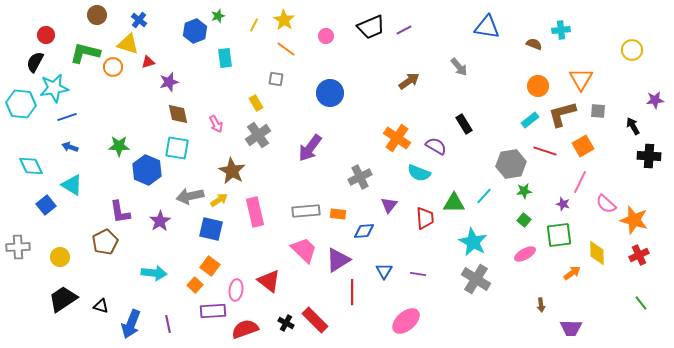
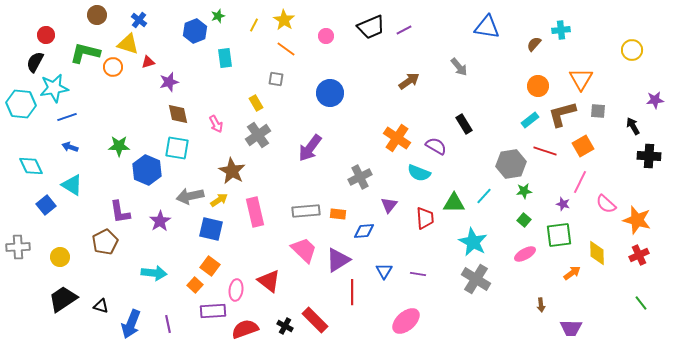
brown semicircle at (534, 44): rotated 70 degrees counterclockwise
orange star at (634, 220): moved 3 px right
black cross at (286, 323): moved 1 px left, 3 px down
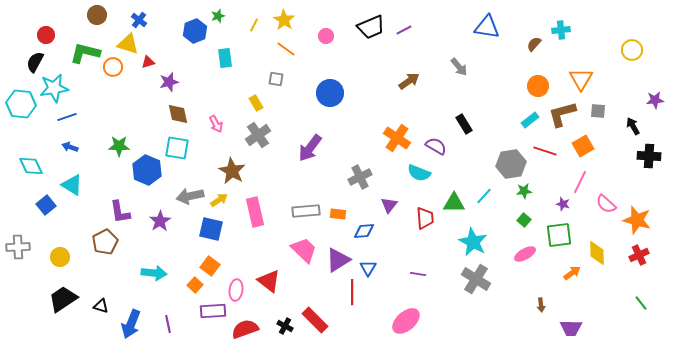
blue triangle at (384, 271): moved 16 px left, 3 px up
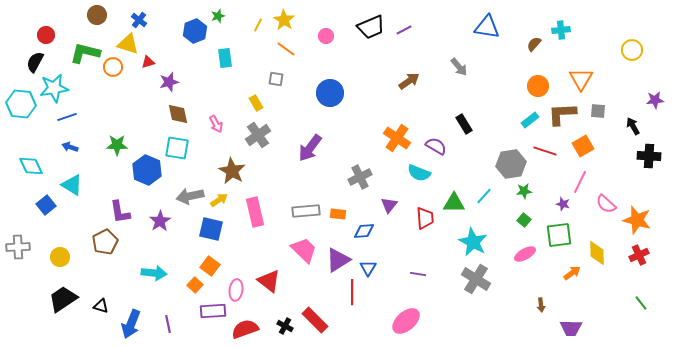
yellow line at (254, 25): moved 4 px right
brown L-shape at (562, 114): rotated 12 degrees clockwise
green star at (119, 146): moved 2 px left, 1 px up
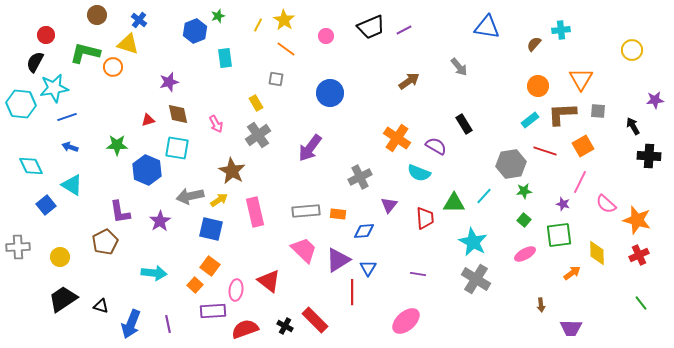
red triangle at (148, 62): moved 58 px down
